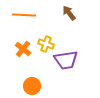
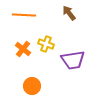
purple trapezoid: moved 7 px right
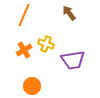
orange line: rotated 70 degrees counterclockwise
orange cross: moved 1 px right, 1 px down; rotated 21 degrees clockwise
